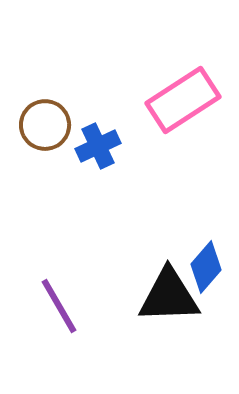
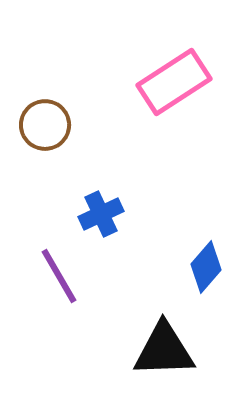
pink rectangle: moved 9 px left, 18 px up
blue cross: moved 3 px right, 68 px down
black triangle: moved 5 px left, 54 px down
purple line: moved 30 px up
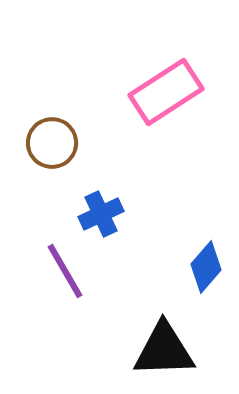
pink rectangle: moved 8 px left, 10 px down
brown circle: moved 7 px right, 18 px down
purple line: moved 6 px right, 5 px up
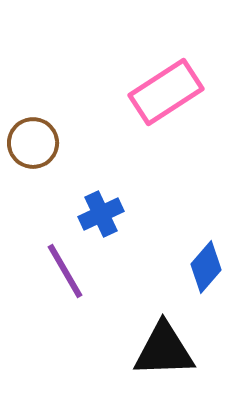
brown circle: moved 19 px left
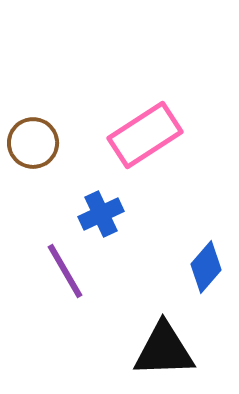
pink rectangle: moved 21 px left, 43 px down
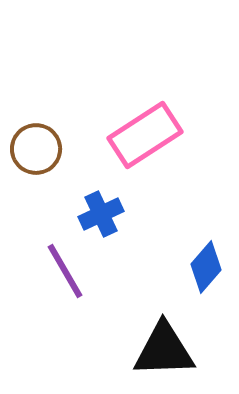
brown circle: moved 3 px right, 6 px down
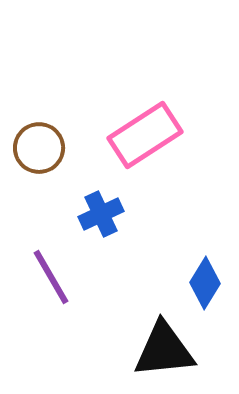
brown circle: moved 3 px right, 1 px up
blue diamond: moved 1 px left, 16 px down; rotated 9 degrees counterclockwise
purple line: moved 14 px left, 6 px down
black triangle: rotated 4 degrees counterclockwise
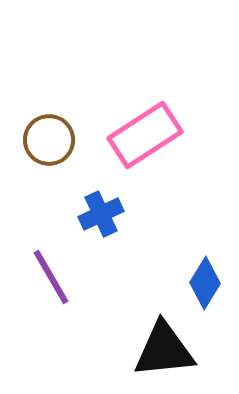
brown circle: moved 10 px right, 8 px up
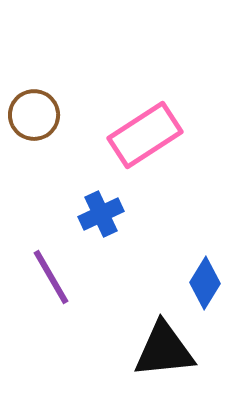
brown circle: moved 15 px left, 25 px up
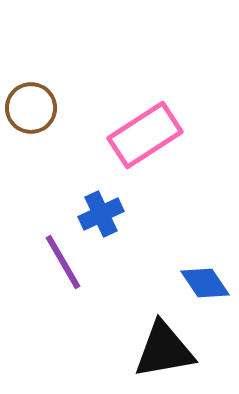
brown circle: moved 3 px left, 7 px up
purple line: moved 12 px right, 15 px up
blue diamond: rotated 66 degrees counterclockwise
black triangle: rotated 4 degrees counterclockwise
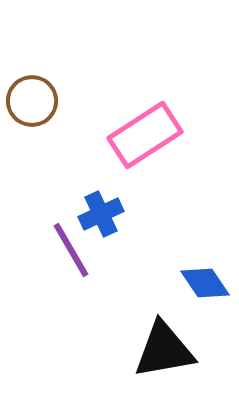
brown circle: moved 1 px right, 7 px up
purple line: moved 8 px right, 12 px up
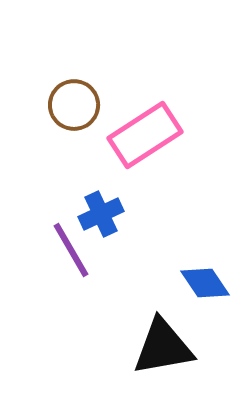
brown circle: moved 42 px right, 4 px down
black triangle: moved 1 px left, 3 px up
